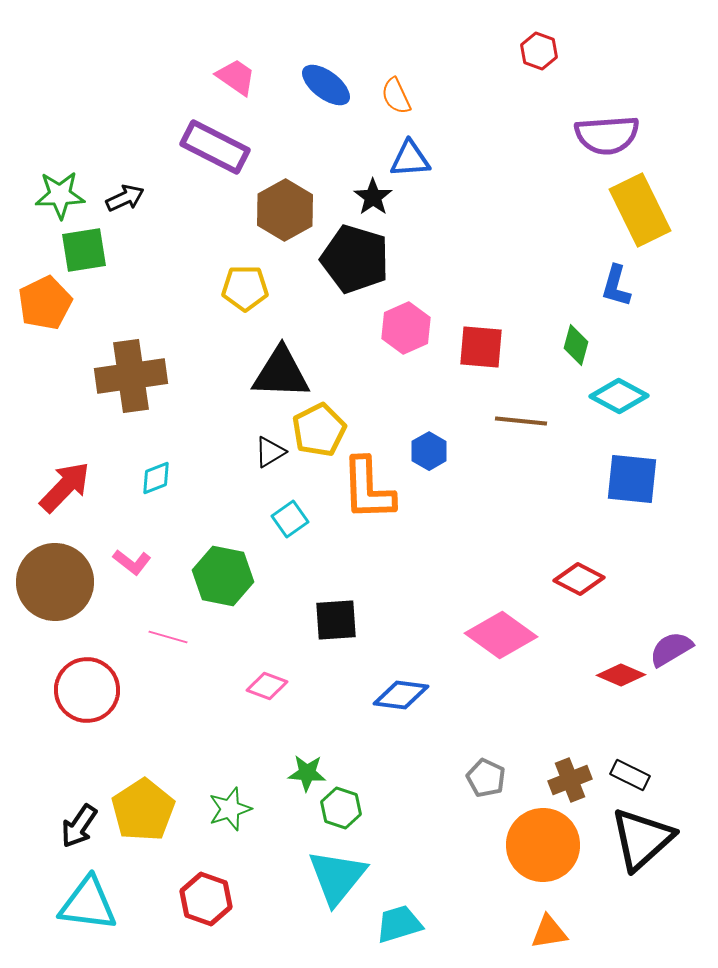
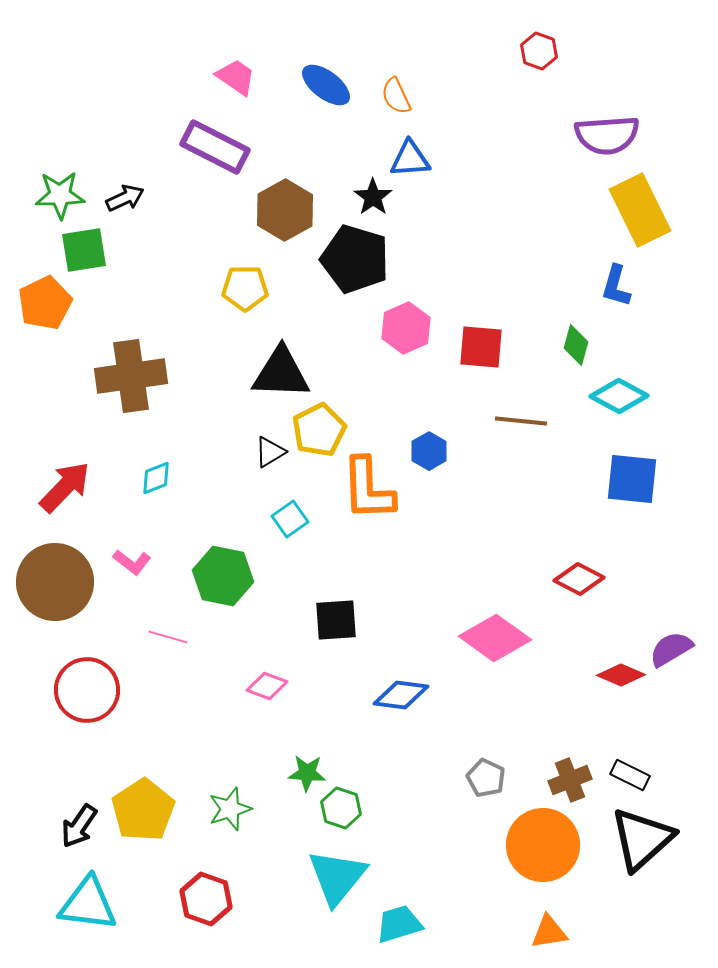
pink diamond at (501, 635): moved 6 px left, 3 px down
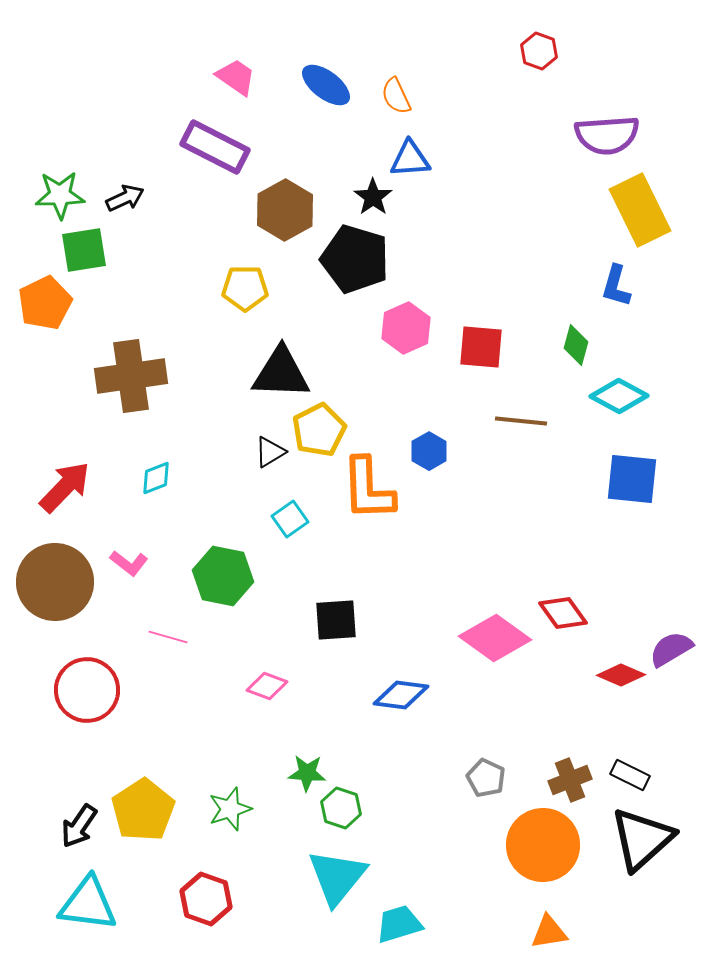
pink L-shape at (132, 562): moved 3 px left, 1 px down
red diamond at (579, 579): moved 16 px left, 34 px down; rotated 27 degrees clockwise
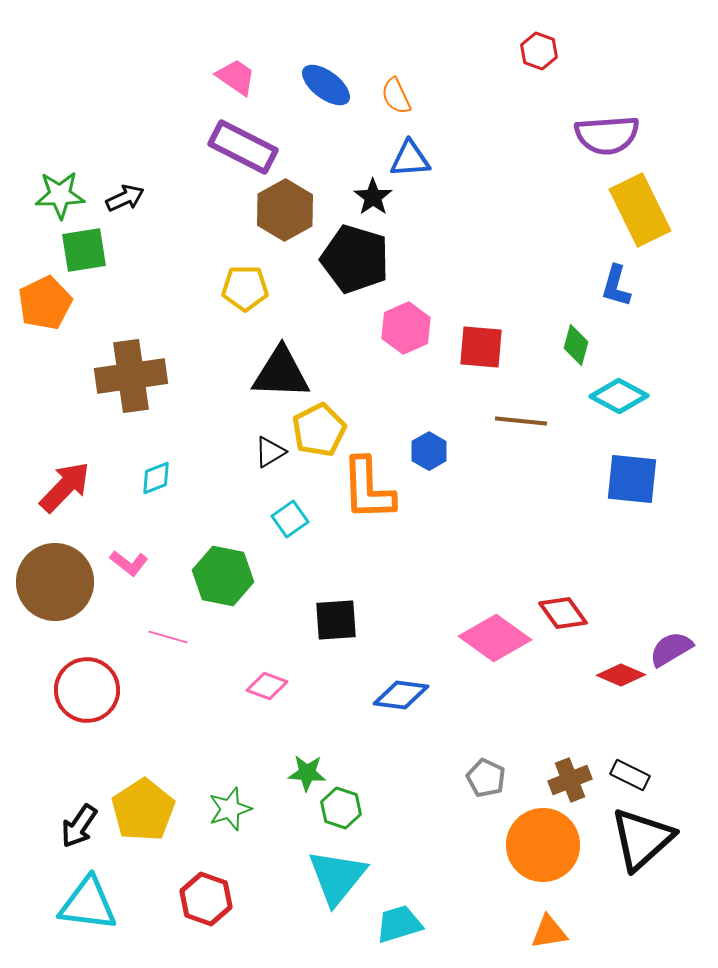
purple rectangle at (215, 147): moved 28 px right
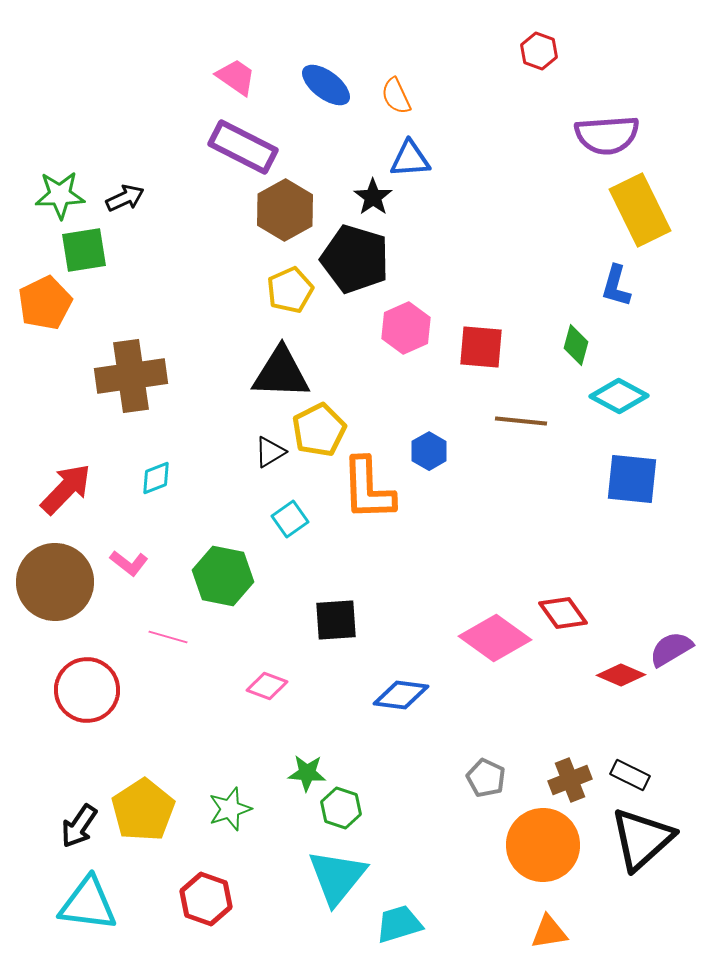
yellow pentagon at (245, 288): moved 45 px right, 2 px down; rotated 24 degrees counterclockwise
red arrow at (65, 487): moved 1 px right, 2 px down
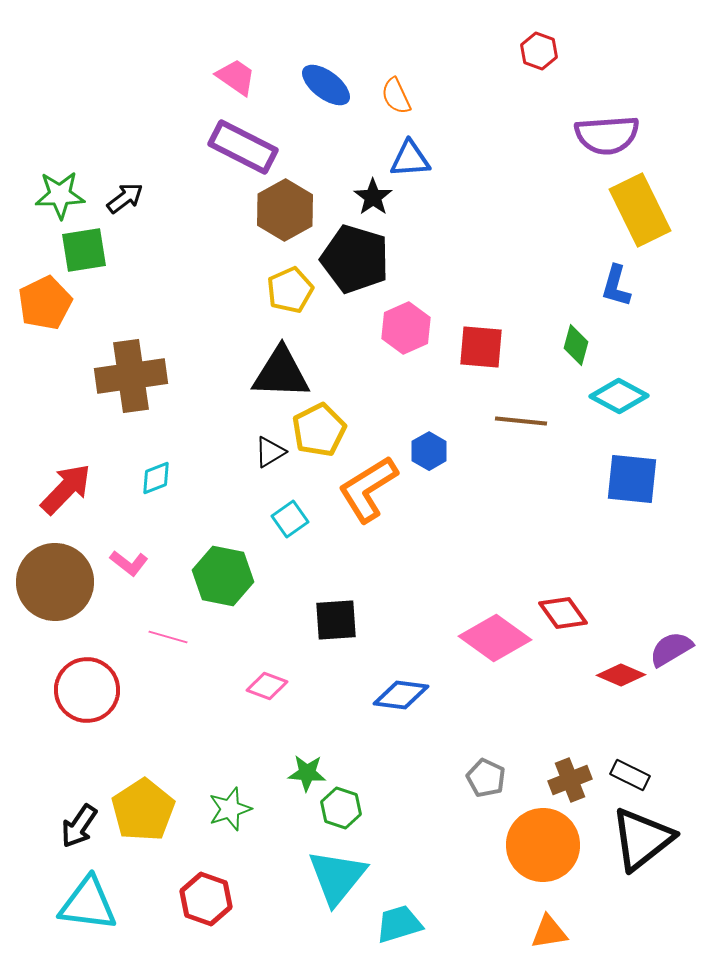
black arrow at (125, 198): rotated 12 degrees counterclockwise
orange L-shape at (368, 489): rotated 60 degrees clockwise
black triangle at (642, 839): rotated 4 degrees clockwise
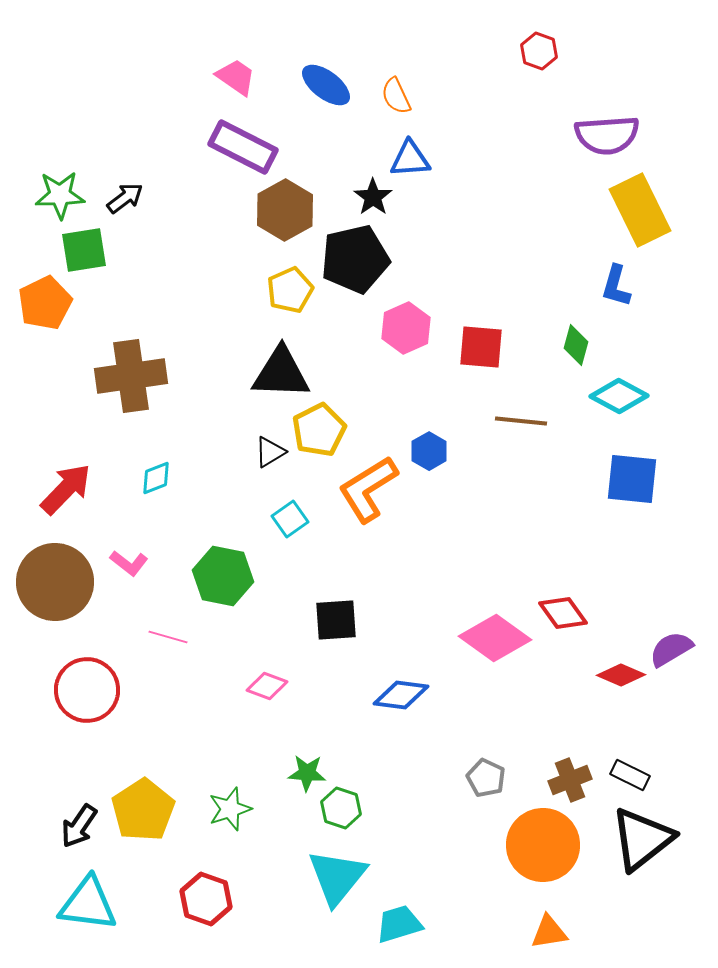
black pentagon at (355, 259): rotated 30 degrees counterclockwise
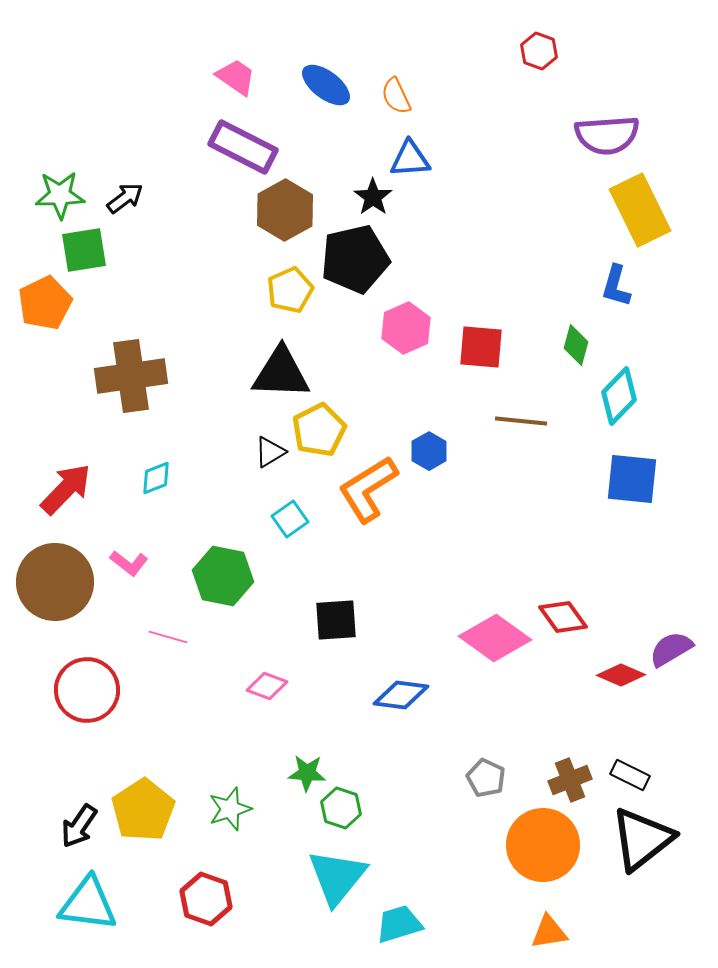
cyan diamond at (619, 396): rotated 74 degrees counterclockwise
red diamond at (563, 613): moved 4 px down
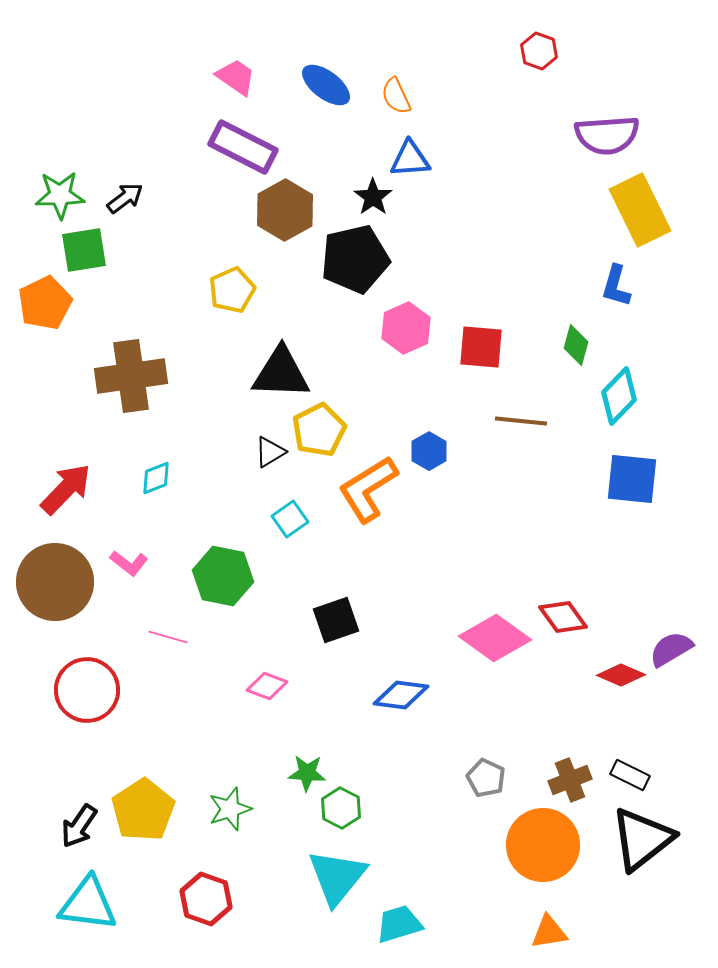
yellow pentagon at (290, 290): moved 58 px left
black square at (336, 620): rotated 15 degrees counterclockwise
green hexagon at (341, 808): rotated 9 degrees clockwise
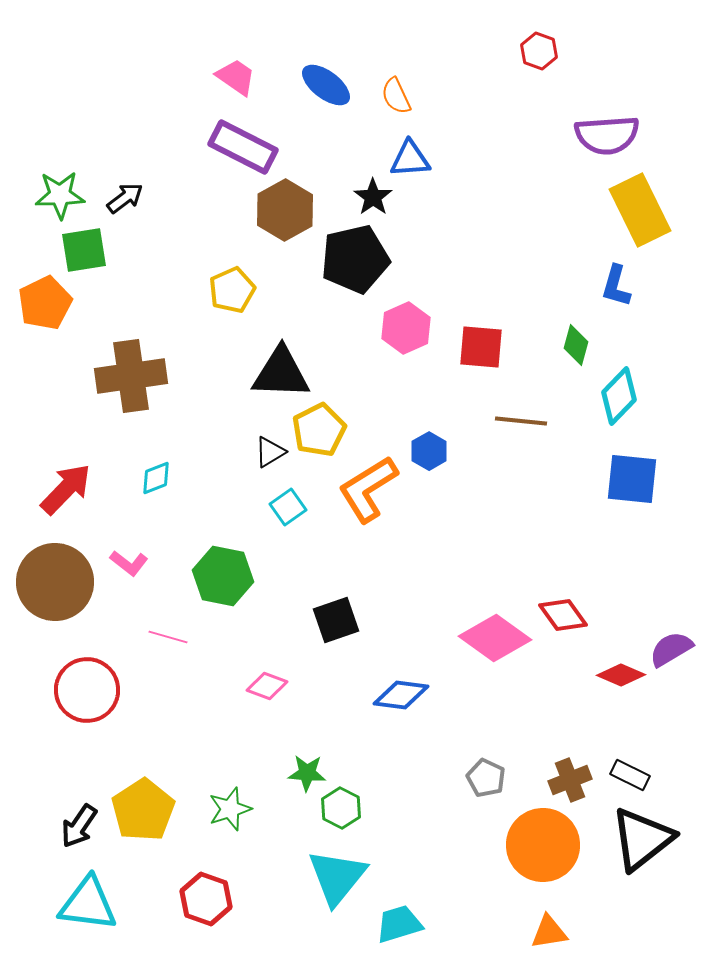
cyan square at (290, 519): moved 2 px left, 12 px up
red diamond at (563, 617): moved 2 px up
